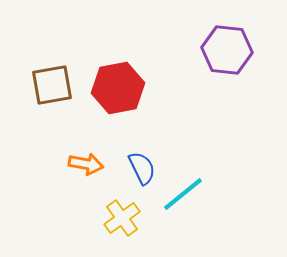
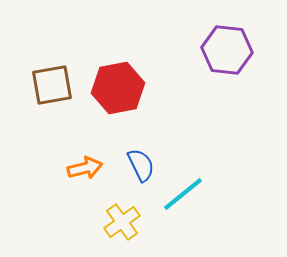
orange arrow: moved 1 px left, 4 px down; rotated 24 degrees counterclockwise
blue semicircle: moved 1 px left, 3 px up
yellow cross: moved 4 px down
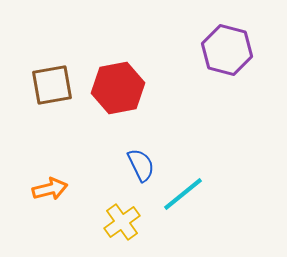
purple hexagon: rotated 9 degrees clockwise
orange arrow: moved 35 px left, 21 px down
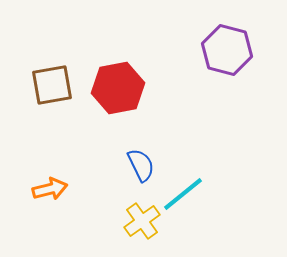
yellow cross: moved 20 px right, 1 px up
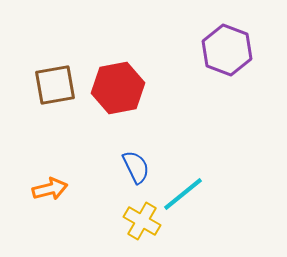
purple hexagon: rotated 6 degrees clockwise
brown square: moved 3 px right
blue semicircle: moved 5 px left, 2 px down
yellow cross: rotated 24 degrees counterclockwise
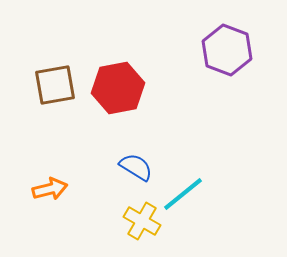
blue semicircle: rotated 32 degrees counterclockwise
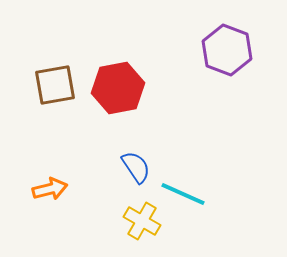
blue semicircle: rotated 24 degrees clockwise
cyan line: rotated 63 degrees clockwise
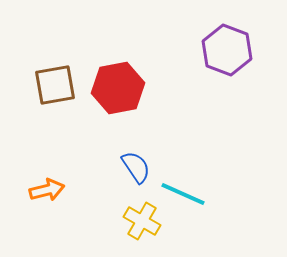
orange arrow: moved 3 px left, 1 px down
